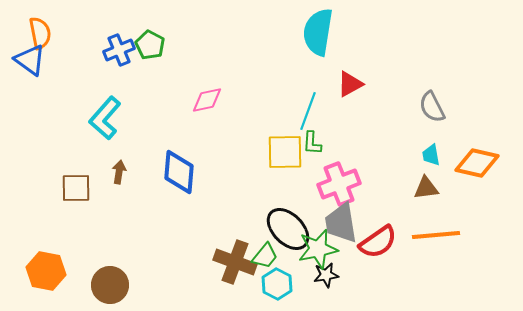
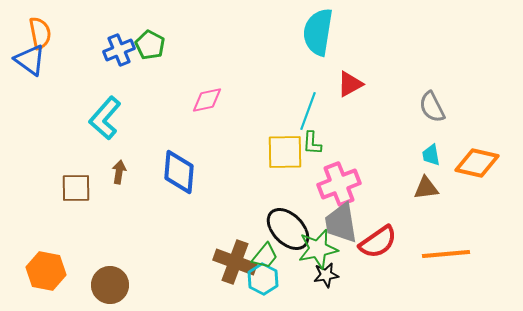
orange line: moved 10 px right, 19 px down
cyan hexagon: moved 14 px left, 5 px up
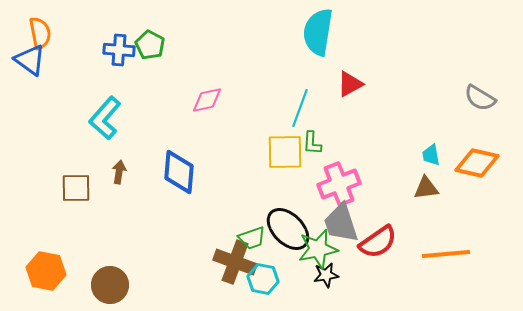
blue cross: rotated 28 degrees clockwise
gray semicircle: moved 48 px right, 9 px up; rotated 32 degrees counterclockwise
cyan line: moved 8 px left, 3 px up
gray trapezoid: rotated 9 degrees counterclockwise
green trapezoid: moved 13 px left, 18 px up; rotated 32 degrees clockwise
cyan hexagon: rotated 16 degrees counterclockwise
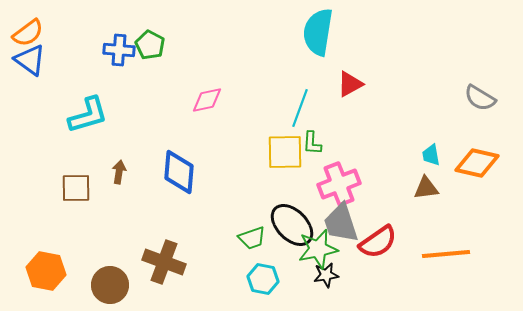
orange semicircle: moved 12 px left; rotated 64 degrees clockwise
cyan L-shape: moved 17 px left, 3 px up; rotated 147 degrees counterclockwise
black ellipse: moved 4 px right, 4 px up
brown cross: moved 71 px left
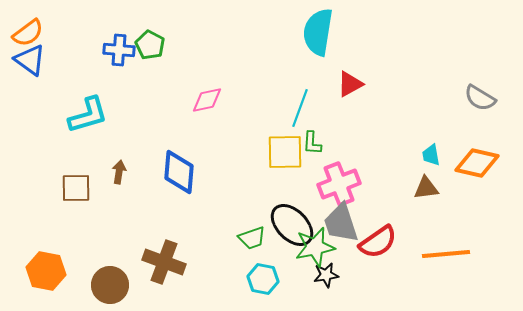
green star: moved 3 px left, 2 px up
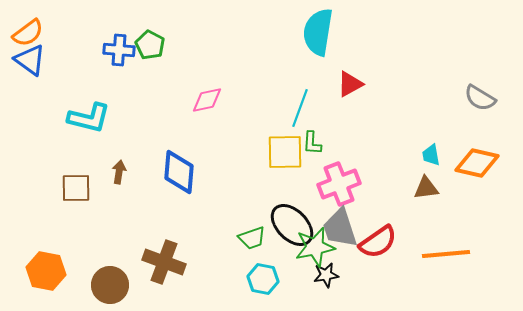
cyan L-shape: moved 1 px right, 3 px down; rotated 30 degrees clockwise
gray trapezoid: moved 1 px left, 5 px down
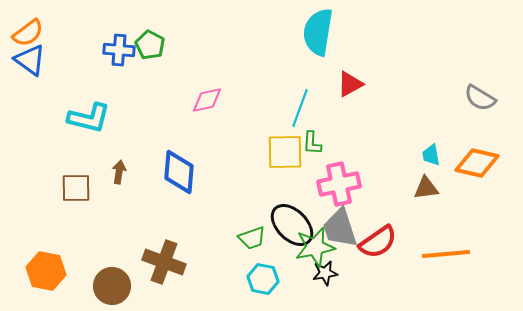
pink cross: rotated 9 degrees clockwise
black star: moved 1 px left, 2 px up
brown circle: moved 2 px right, 1 px down
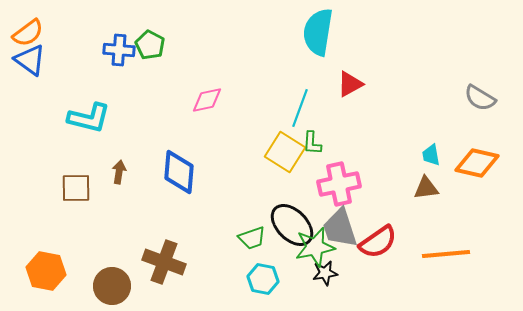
yellow square: rotated 33 degrees clockwise
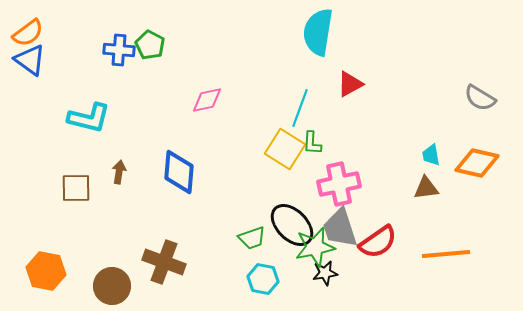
yellow square: moved 3 px up
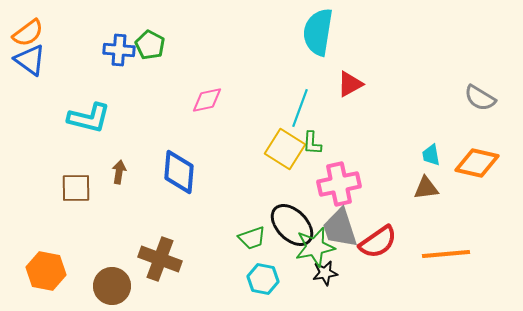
brown cross: moved 4 px left, 3 px up
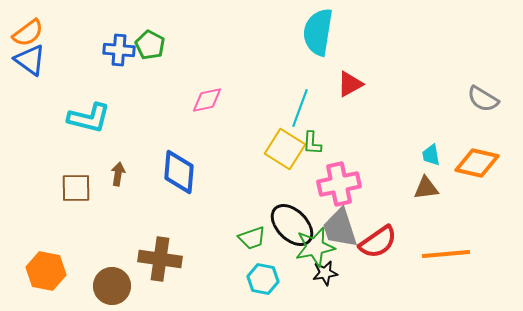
gray semicircle: moved 3 px right, 1 px down
brown arrow: moved 1 px left, 2 px down
brown cross: rotated 12 degrees counterclockwise
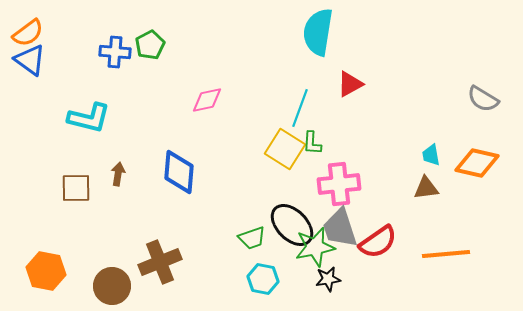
green pentagon: rotated 16 degrees clockwise
blue cross: moved 4 px left, 2 px down
pink cross: rotated 6 degrees clockwise
brown cross: moved 3 px down; rotated 30 degrees counterclockwise
black star: moved 3 px right, 6 px down
